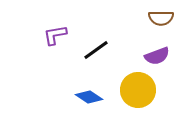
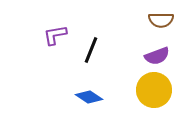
brown semicircle: moved 2 px down
black line: moved 5 px left; rotated 32 degrees counterclockwise
yellow circle: moved 16 px right
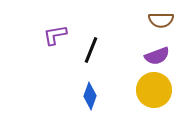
blue diamond: moved 1 px right, 1 px up; rotated 76 degrees clockwise
